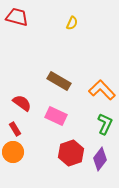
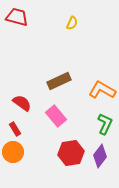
brown rectangle: rotated 55 degrees counterclockwise
orange L-shape: rotated 16 degrees counterclockwise
pink rectangle: rotated 25 degrees clockwise
red hexagon: rotated 10 degrees clockwise
purple diamond: moved 3 px up
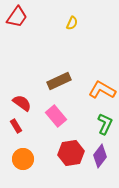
red trapezoid: rotated 110 degrees clockwise
red rectangle: moved 1 px right, 3 px up
orange circle: moved 10 px right, 7 px down
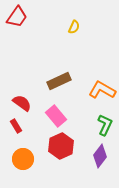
yellow semicircle: moved 2 px right, 4 px down
green L-shape: moved 1 px down
red hexagon: moved 10 px left, 7 px up; rotated 15 degrees counterclockwise
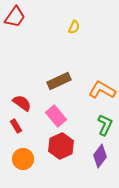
red trapezoid: moved 2 px left
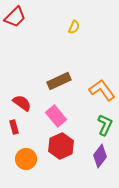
red trapezoid: rotated 10 degrees clockwise
orange L-shape: rotated 24 degrees clockwise
red rectangle: moved 2 px left, 1 px down; rotated 16 degrees clockwise
orange circle: moved 3 px right
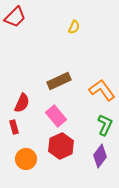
red semicircle: rotated 78 degrees clockwise
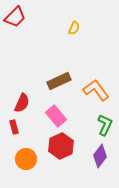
yellow semicircle: moved 1 px down
orange L-shape: moved 6 px left
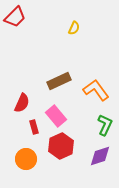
red rectangle: moved 20 px right
purple diamond: rotated 35 degrees clockwise
